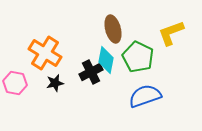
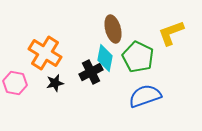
cyan diamond: moved 1 px left, 2 px up
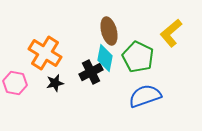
brown ellipse: moved 4 px left, 2 px down
yellow L-shape: rotated 20 degrees counterclockwise
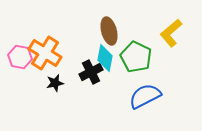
green pentagon: moved 2 px left
pink hexagon: moved 5 px right, 26 px up
blue semicircle: rotated 8 degrees counterclockwise
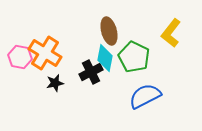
yellow L-shape: rotated 12 degrees counterclockwise
green pentagon: moved 2 px left
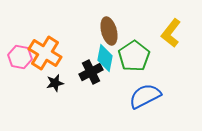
green pentagon: moved 1 px up; rotated 12 degrees clockwise
